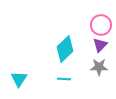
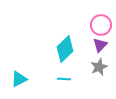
gray star: rotated 24 degrees counterclockwise
cyan triangle: rotated 30 degrees clockwise
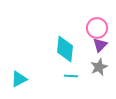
pink circle: moved 4 px left, 3 px down
cyan diamond: rotated 40 degrees counterclockwise
cyan line: moved 7 px right, 3 px up
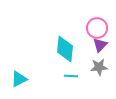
gray star: rotated 18 degrees clockwise
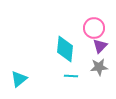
pink circle: moved 3 px left
purple triangle: moved 1 px down
cyan triangle: rotated 12 degrees counterclockwise
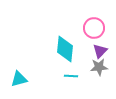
purple triangle: moved 5 px down
cyan triangle: rotated 24 degrees clockwise
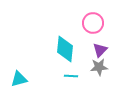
pink circle: moved 1 px left, 5 px up
purple triangle: moved 1 px up
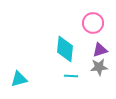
purple triangle: rotated 28 degrees clockwise
